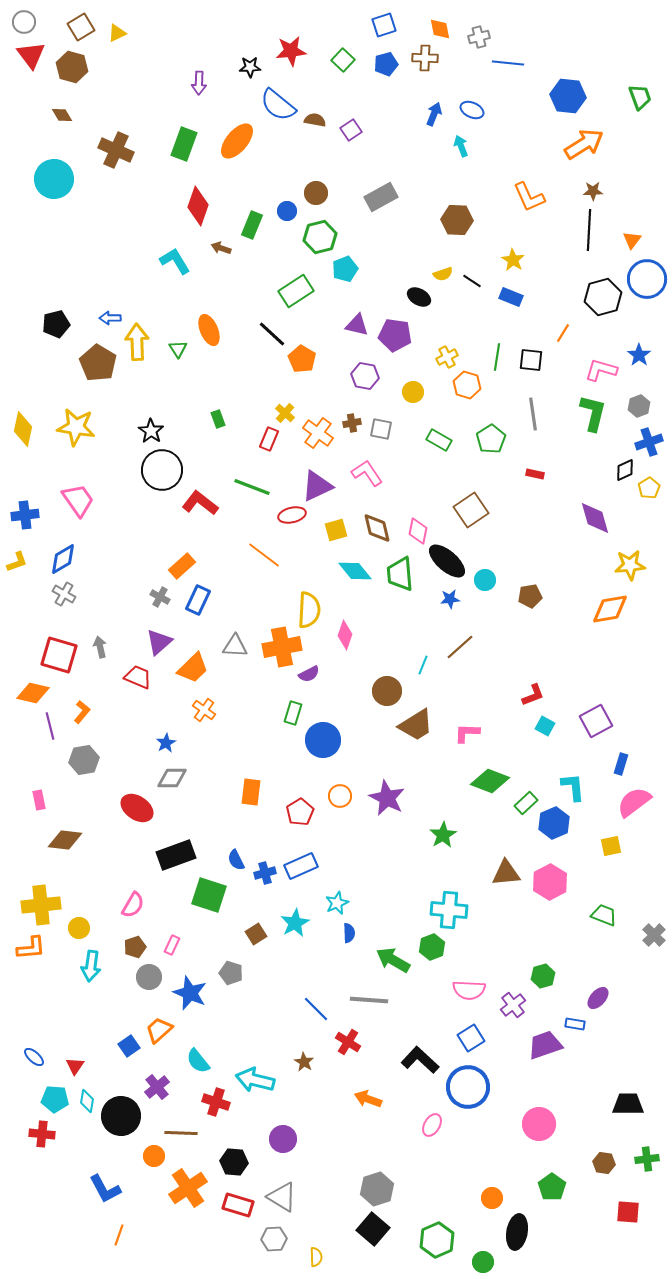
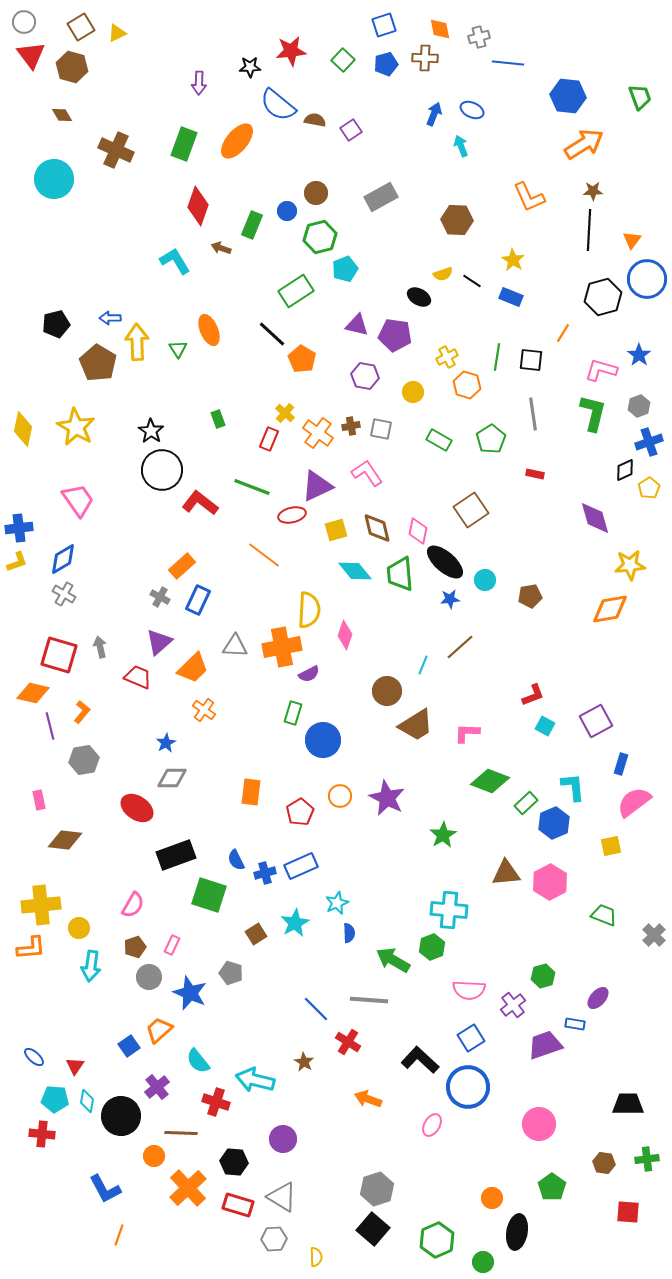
brown cross at (352, 423): moved 1 px left, 3 px down
yellow star at (76, 427): rotated 21 degrees clockwise
blue cross at (25, 515): moved 6 px left, 13 px down
black ellipse at (447, 561): moved 2 px left, 1 px down
orange cross at (188, 1188): rotated 9 degrees counterclockwise
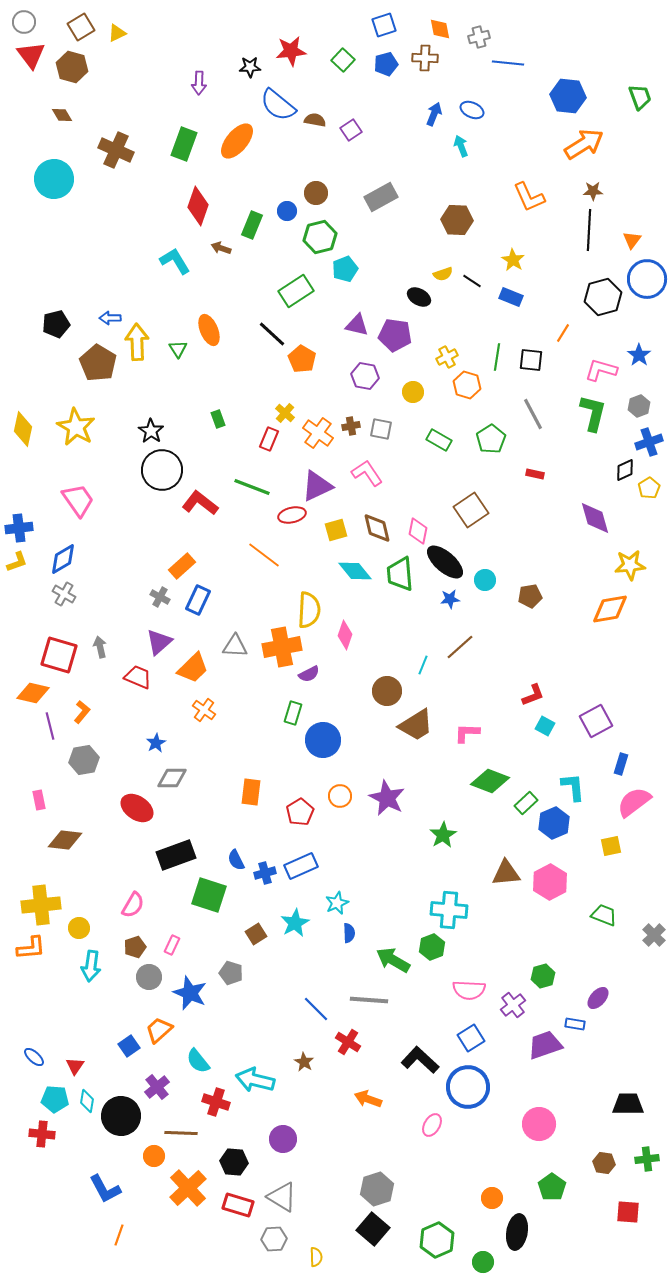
gray line at (533, 414): rotated 20 degrees counterclockwise
blue star at (166, 743): moved 10 px left
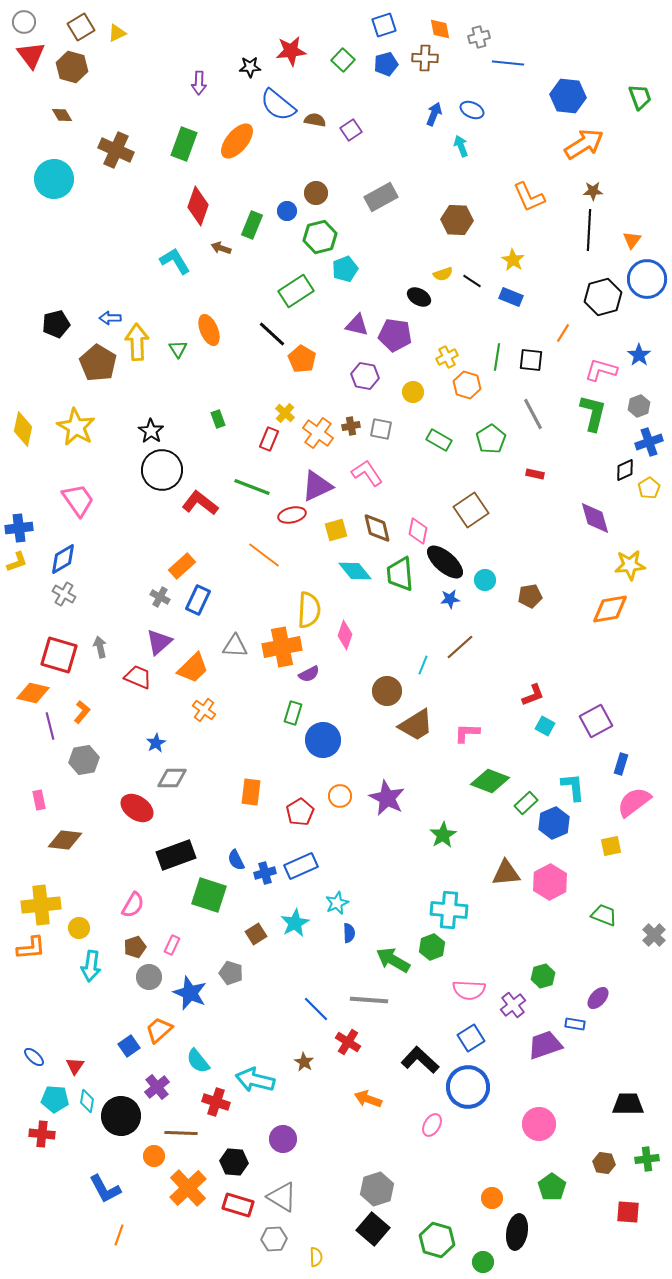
green hexagon at (437, 1240): rotated 20 degrees counterclockwise
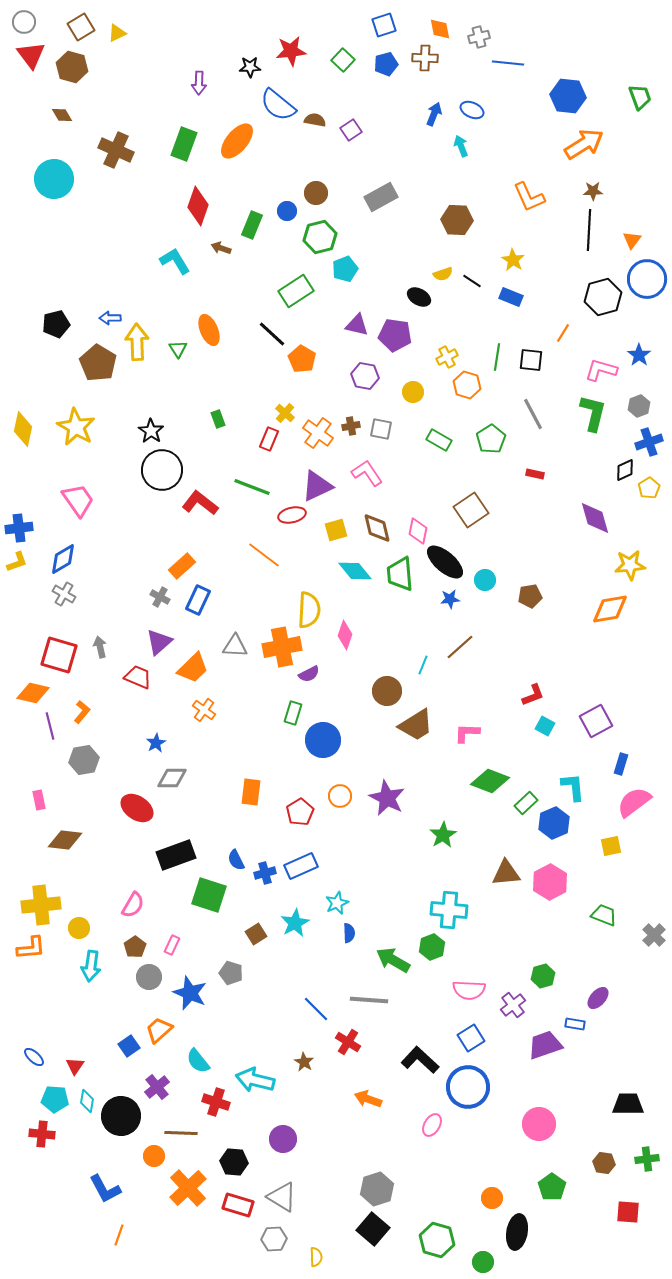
brown pentagon at (135, 947): rotated 15 degrees counterclockwise
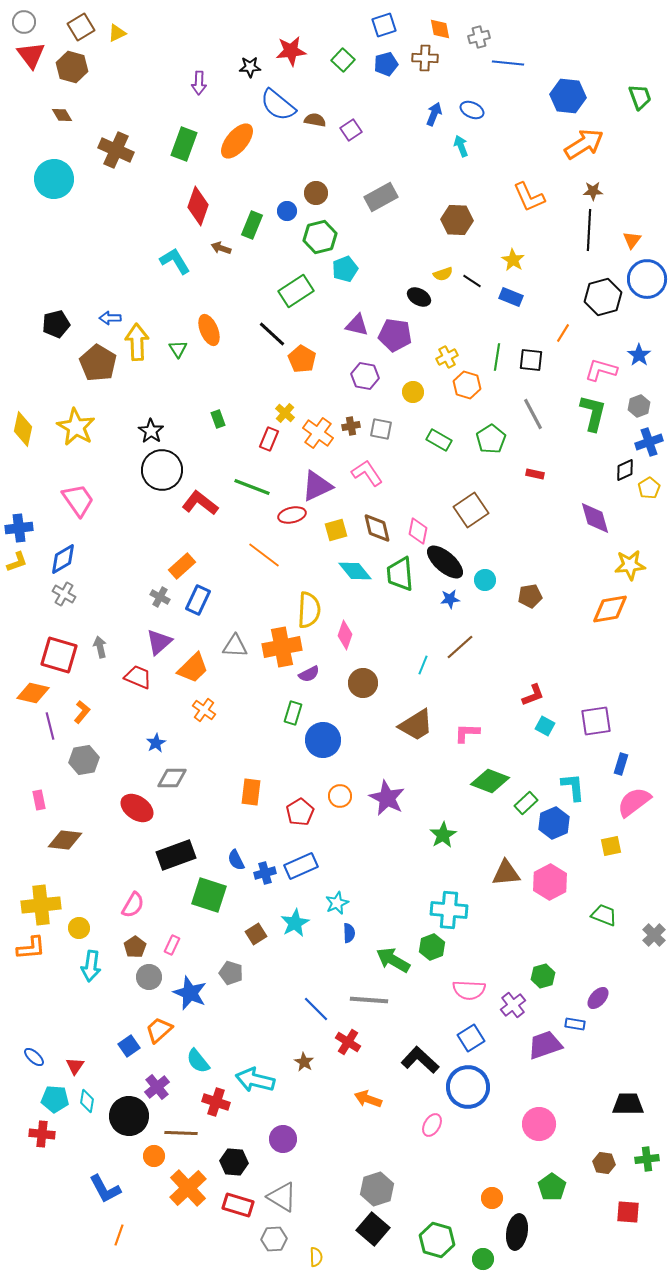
brown circle at (387, 691): moved 24 px left, 8 px up
purple square at (596, 721): rotated 20 degrees clockwise
black circle at (121, 1116): moved 8 px right
green circle at (483, 1262): moved 3 px up
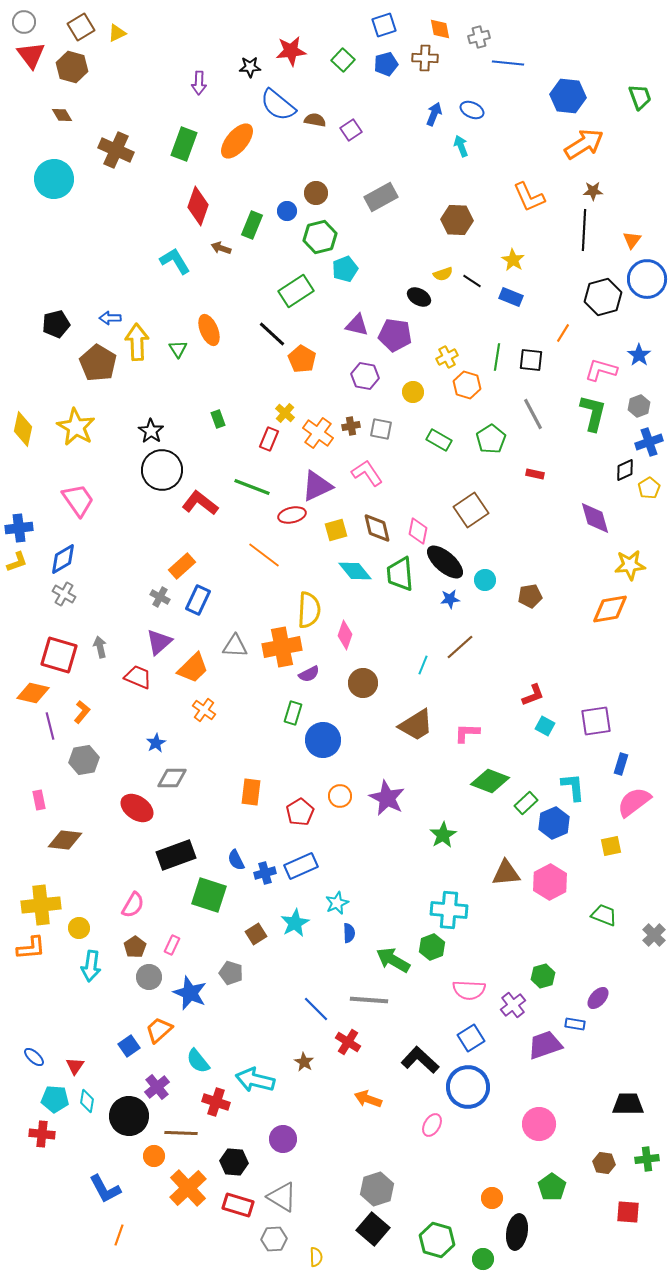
black line at (589, 230): moved 5 px left
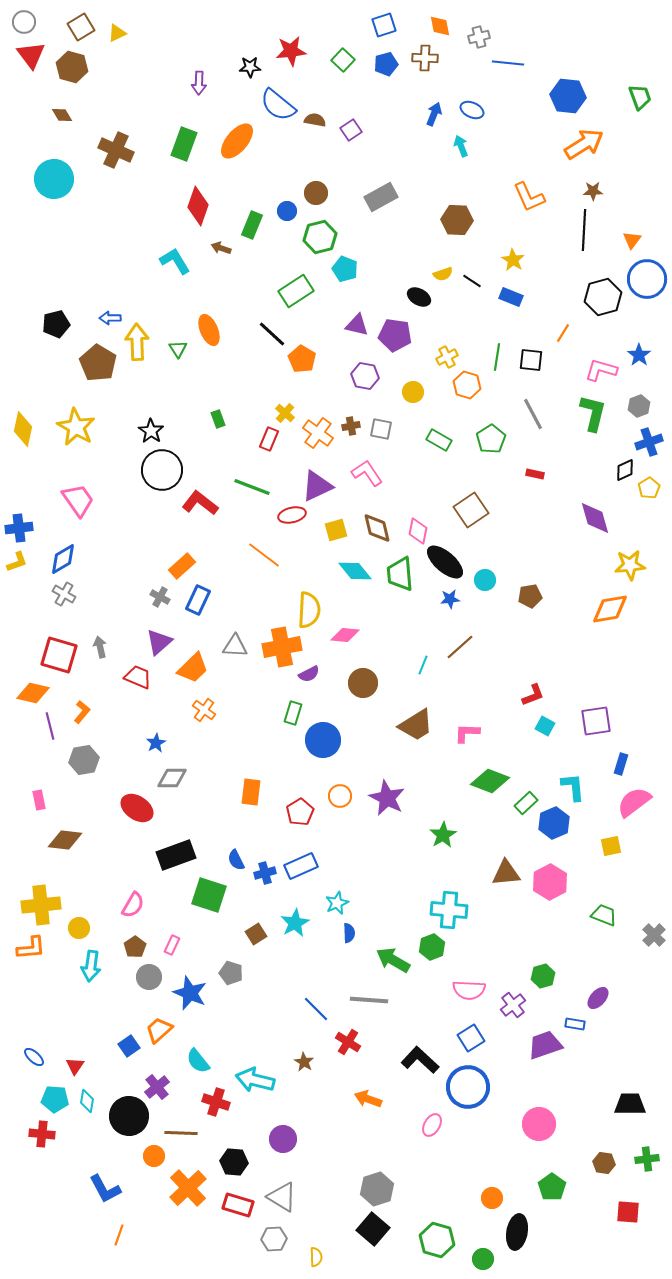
orange diamond at (440, 29): moved 3 px up
cyan pentagon at (345, 269): rotated 30 degrees counterclockwise
pink diamond at (345, 635): rotated 76 degrees clockwise
black trapezoid at (628, 1104): moved 2 px right
